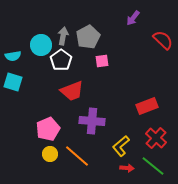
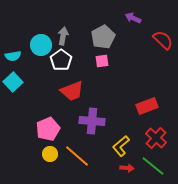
purple arrow: rotated 77 degrees clockwise
gray pentagon: moved 15 px right
cyan square: rotated 30 degrees clockwise
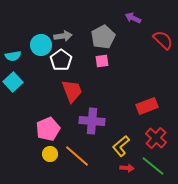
gray arrow: rotated 72 degrees clockwise
red trapezoid: rotated 90 degrees counterclockwise
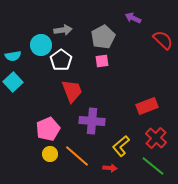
gray arrow: moved 6 px up
red arrow: moved 17 px left
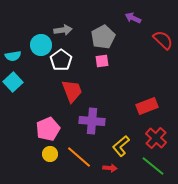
orange line: moved 2 px right, 1 px down
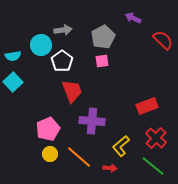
white pentagon: moved 1 px right, 1 px down
